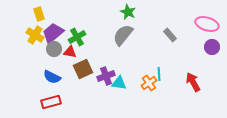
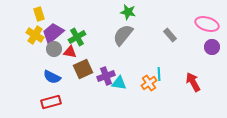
green star: rotated 14 degrees counterclockwise
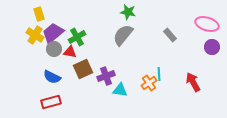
cyan triangle: moved 1 px right, 7 px down
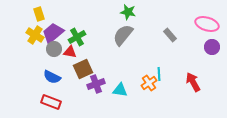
purple cross: moved 10 px left, 8 px down
red rectangle: rotated 36 degrees clockwise
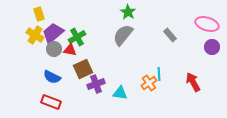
green star: rotated 21 degrees clockwise
red triangle: moved 2 px up
cyan triangle: moved 3 px down
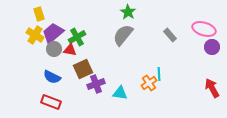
pink ellipse: moved 3 px left, 5 px down
red arrow: moved 19 px right, 6 px down
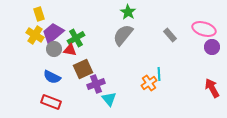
green cross: moved 1 px left, 1 px down
cyan triangle: moved 11 px left, 6 px down; rotated 42 degrees clockwise
